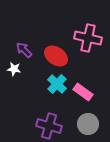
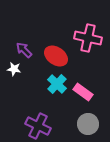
purple cross: moved 11 px left; rotated 10 degrees clockwise
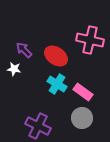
pink cross: moved 2 px right, 2 px down
cyan cross: rotated 12 degrees counterclockwise
gray circle: moved 6 px left, 6 px up
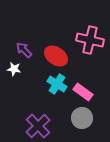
purple cross: rotated 20 degrees clockwise
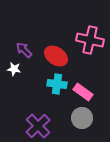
cyan cross: rotated 24 degrees counterclockwise
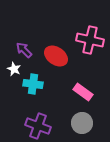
white star: rotated 16 degrees clockwise
cyan cross: moved 24 px left
gray circle: moved 5 px down
purple cross: rotated 25 degrees counterclockwise
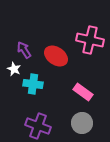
purple arrow: rotated 12 degrees clockwise
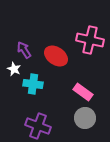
gray circle: moved 3 px right, 5 px up
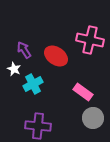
cyan cross: rotated 36 degrees counterclockwise
gray circle: moved 8 px right
purple cross: rotated 15 degrees counterclockwise
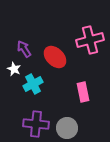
pink cross: rotated 28 degrees counterclockwise
purple arrow: moved 1 px up
red ellipse: moved 1 px left, 1 px down; rotated 10 degrees clockwise
pink rectangle: rotated 42 degrees clockwise
gray circle: moved 26 px left, 10 px down
purple cross: moved 2 px left, 2 px up
